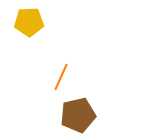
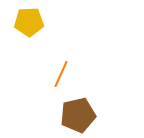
orange line: moved 3 px up
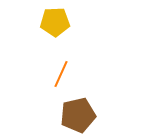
yellow pentagon: moved 26 px right
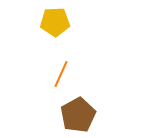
brown pentagon: rotated 16 degrees counterclockwise
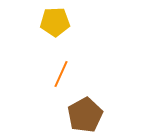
brown pentagon: moved 7 px right
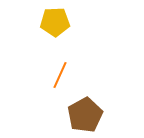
orange line: moved 1 px left, 1 px down
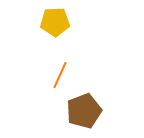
brown pentagon: moved 1 px left, 4 px up; rotated 8 degrees clockwise
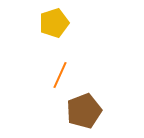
yellow pentagon: moved 1 px left, 1 px down; rotated 16 degrees counterclockwise
